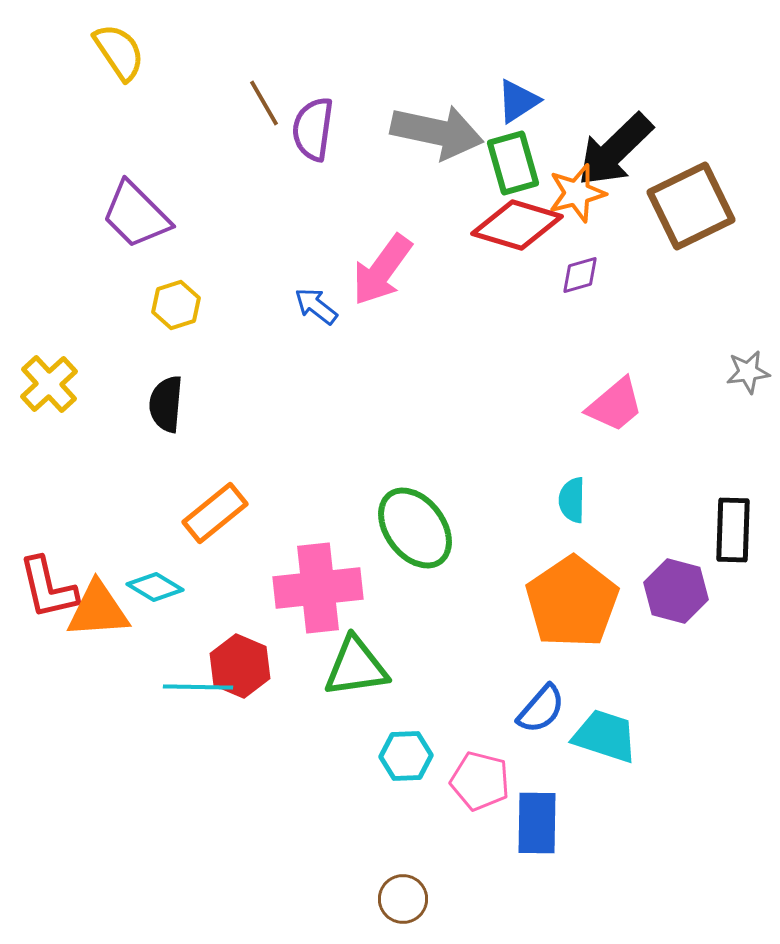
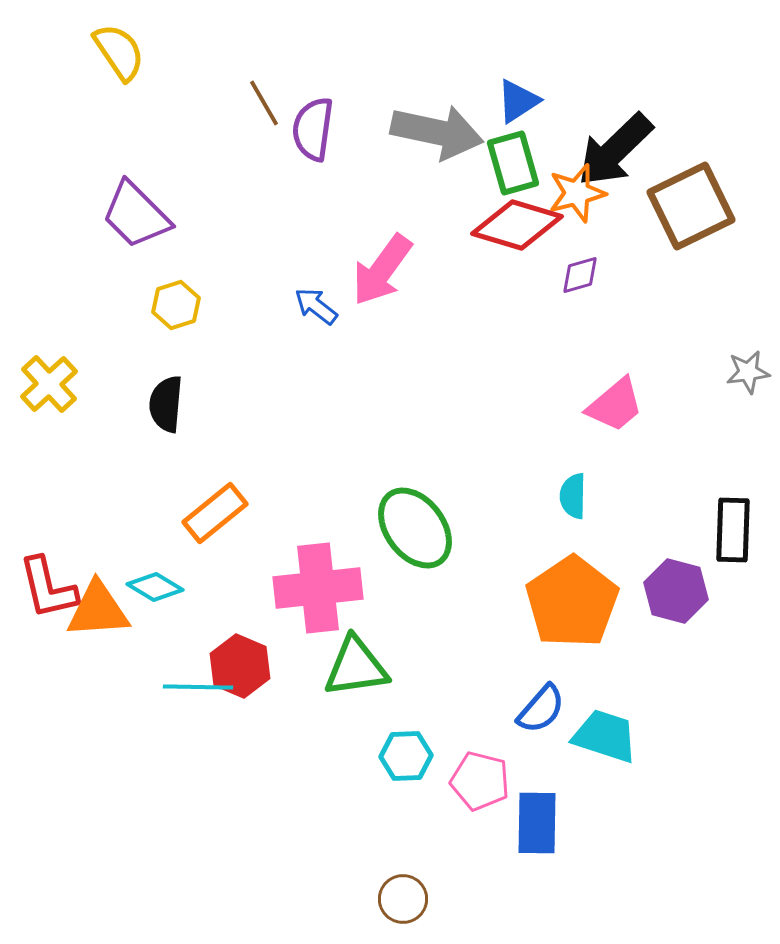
cyan semicircle: moved 1 px right, 4 px up
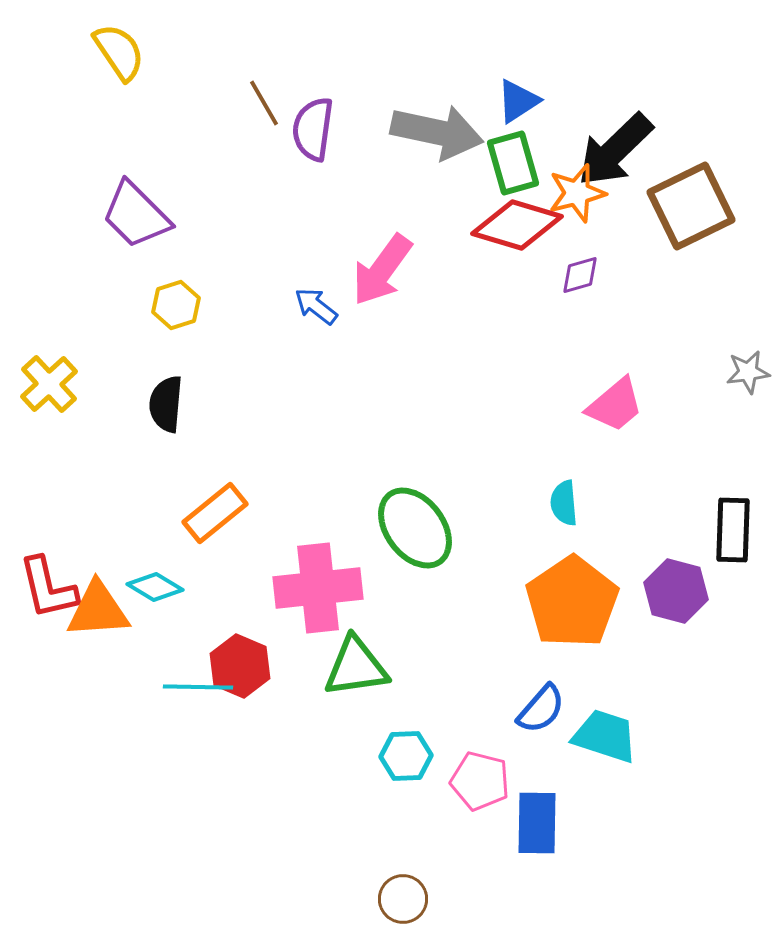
cyan semicircle: moved 9 px left, 7 px down; rotated 6 degrees counterclockwise
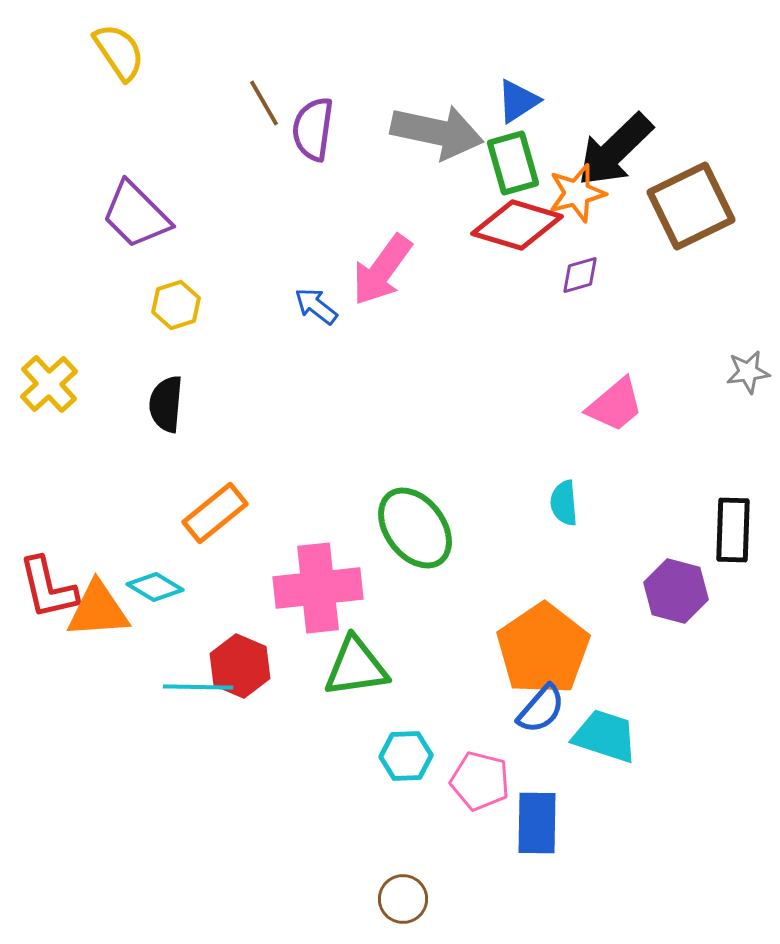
orange pentagon: moved 29 px left, 47 px down
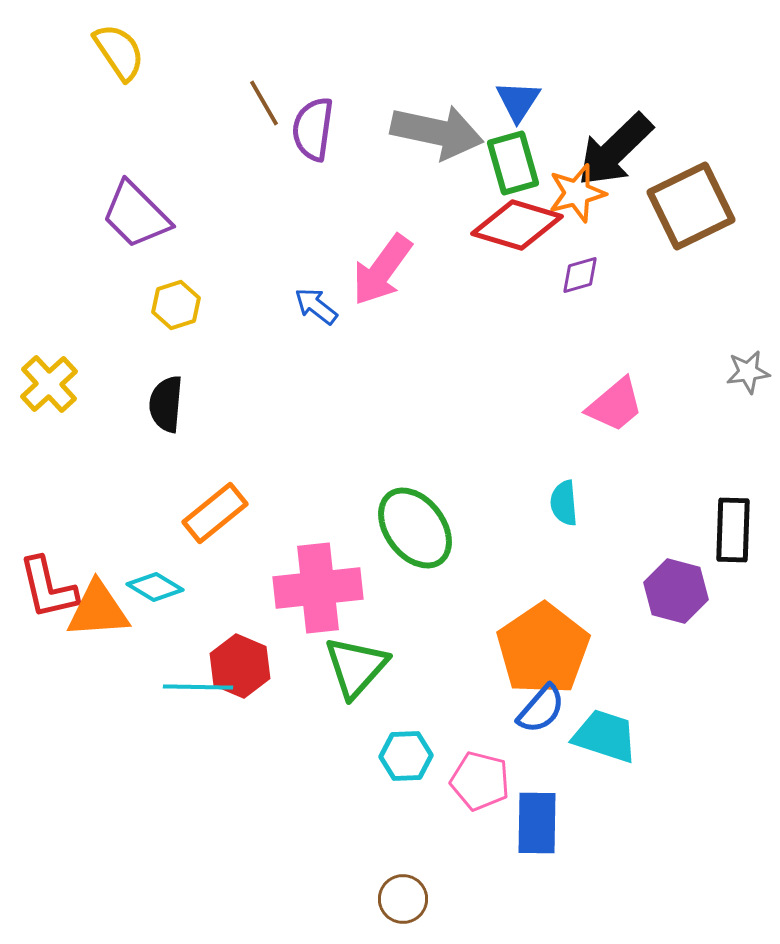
blue triangle: rotated 24 degrees counterclockwise
green triangle: rotated 40 degrees counterclockwise
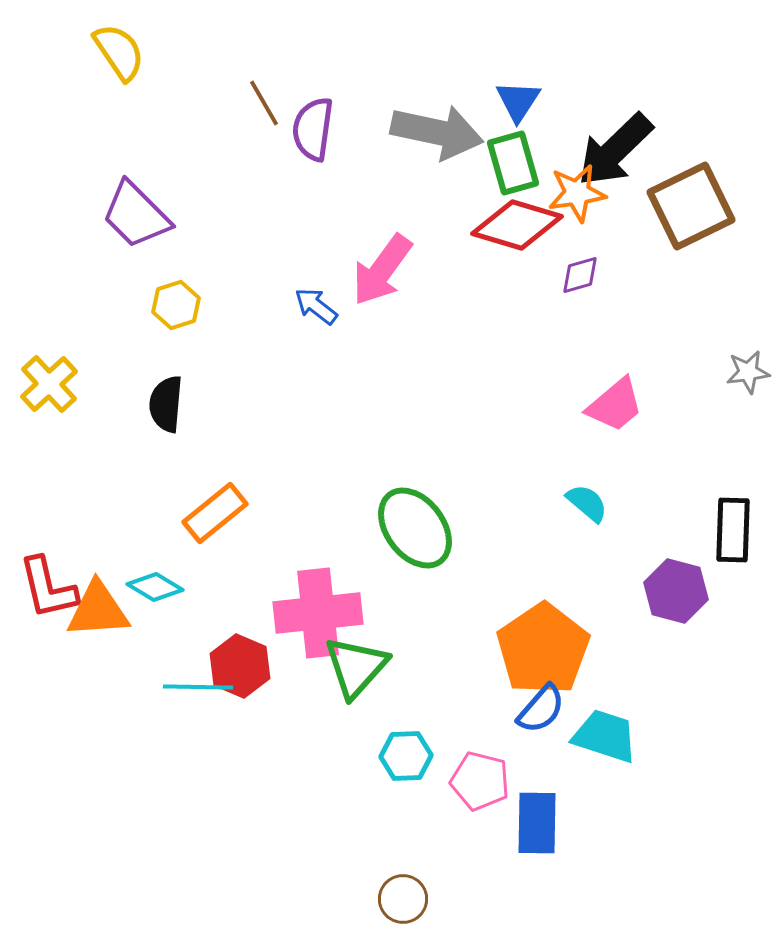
orange star: rotated 6 degrees clockwise
cyan semicircle: moved 23 px right; rotated 135 degrees clockwise
pink cross: moved 25 px down
